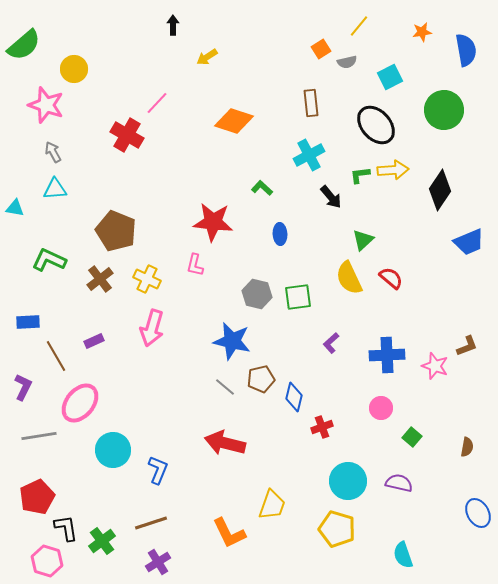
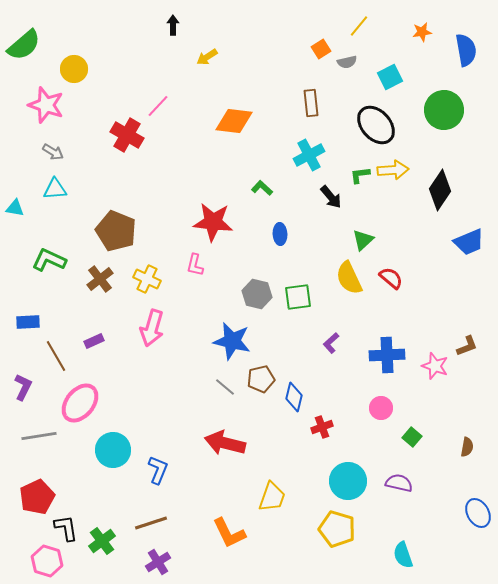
pink line at (157, 103): moved 1 px right, 3 px down
orange diamond at (234, 121): rotated 12 degrees counterclockwise
gray arrow at (53, 152): rotated 150 degrees clockwise
yellow trapezoid at (272, 505): moved 8 px up
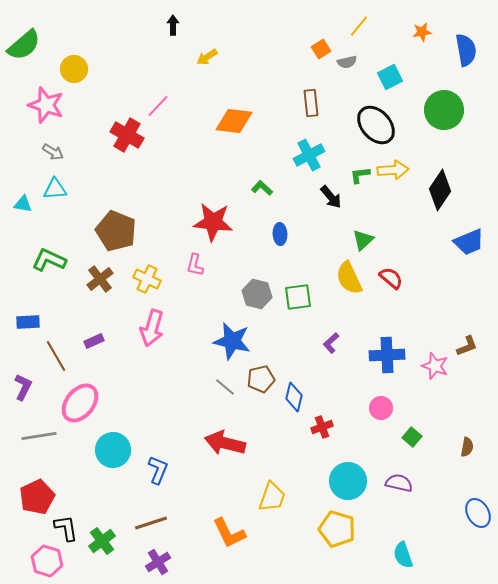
cyan triangle at (15, 208): moved 8 px right, 4 px up
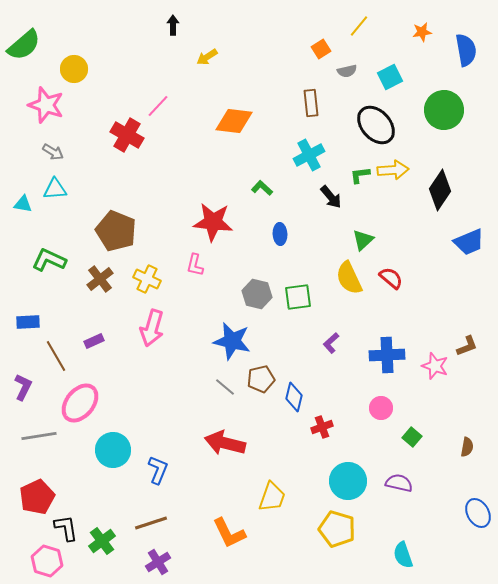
gray semicircle at (347, 62): moved 9 px down
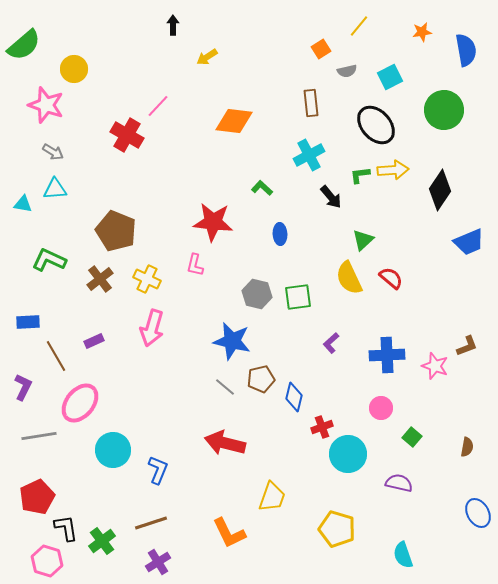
cyan circle at (348, 481): moved 27 px up
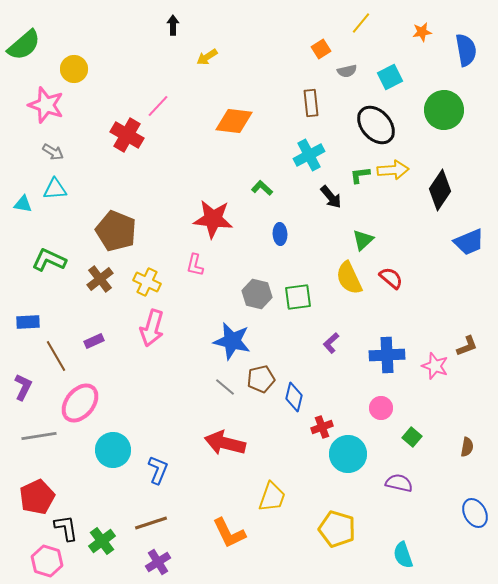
yellow line at (359, 26): moved 2 px right, 3 px up
red star at (213, 222): moved 3 px up
yellow cross at (147, 279): moved 3 px down
blue ellipse at (478, 513): moved 3 px left
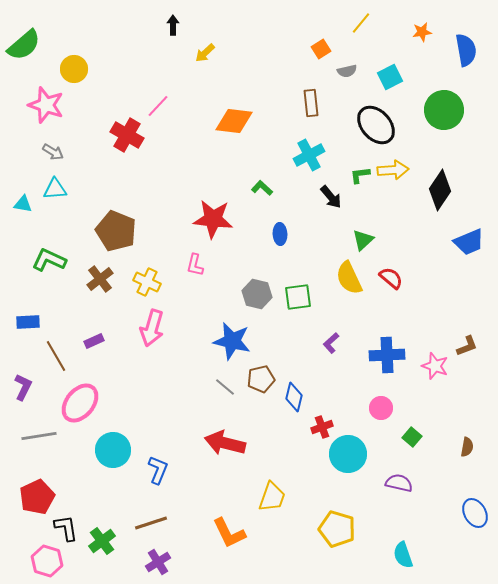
yellow arrow at (207, 57): moved 2 px left, 4 px up; rotated 10 degrees counterclockwise
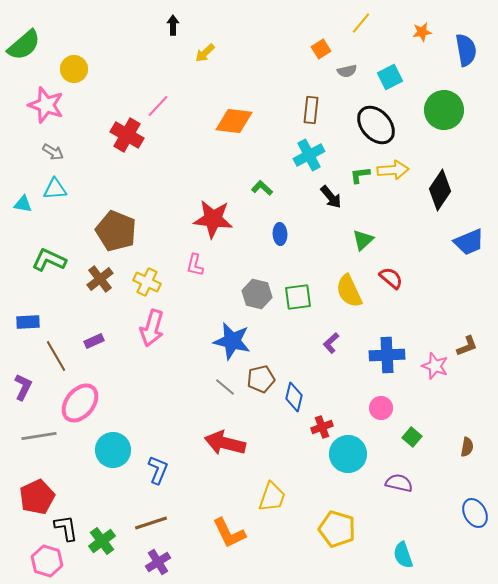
brown rectangle at (311, 103): moved 7 px down; rotated 12 degrees clockwise
yellow semicircle at (349, 278): moved 13 px down
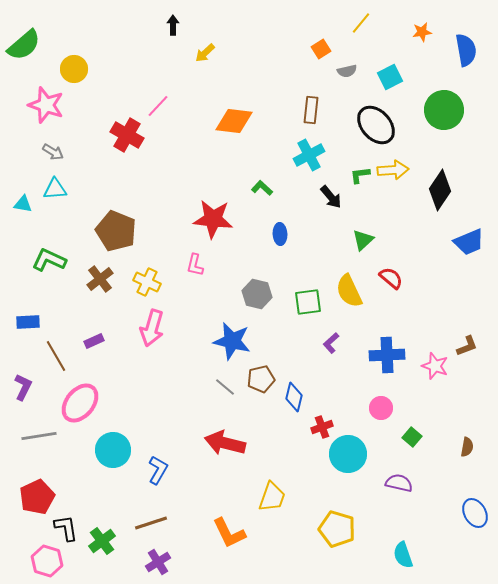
green square at (298, 297): moved 10 px right, 5 px down
blue L-shape at (158, 470): rotated 8 degrees clockwise
